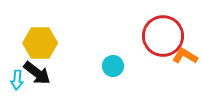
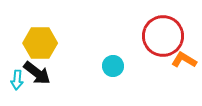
orange L-shape: moved 1 px left, 4 px down
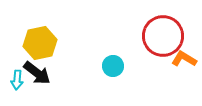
yellow hexagon: rotated 12 degrees counterclockwise
orange L-shape: moved 1 px up
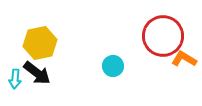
cyan arrow: moved 2 px left, 1 px up
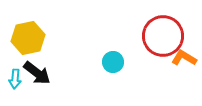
yellow hexagon: moved 12 px left, 5 px up
orange L-shape: moved 1 px up
cyan circle: moved 4 px up
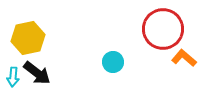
red circle: moved 7 px up
orange L-shape: rotated 10 degrees clockwise
cyan arrow: moved 2 px left, 2 px up
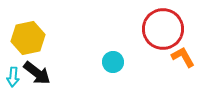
orange L-shape: moved 1 px left, 1 px up; rotated 20 degrees clockwise
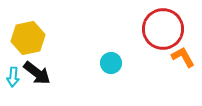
cyan circle: moved 2 px left, 1 px down
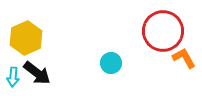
red circle: moved 2 px down
yellow hexagon: moved 2 px left; rotated 12 degrees counterclockwise
orange L-shape: moved 1 px right, 1 px down
